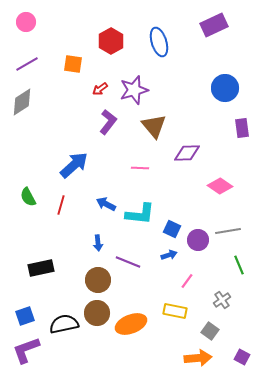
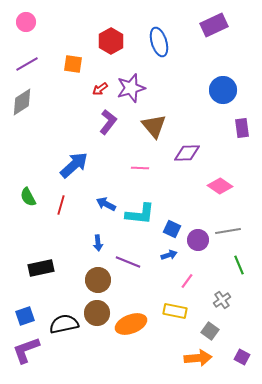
blue circle at (225, 88): moved 2 px left, 2 px down
purple star at (134, 90): moved 3 px left, 2 px up
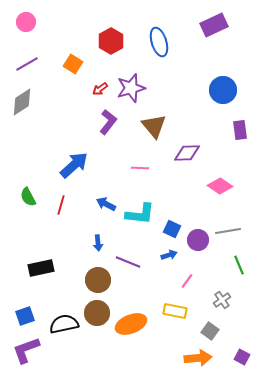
orange square at (73, 64): rotated 24 degrees clockwise
purple rectangle at (242, 128): moved 2 px left, 2 px down
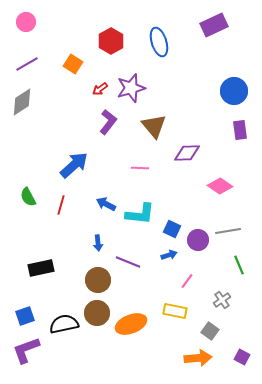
blue circle at (223, 90): moved 11 px right, 1 px down
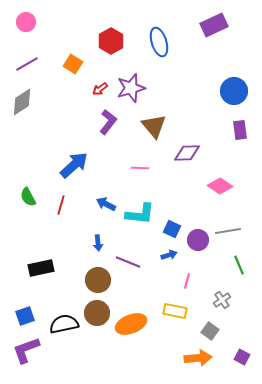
pink line at (187, 281): rotated 21 degrees counterclockwise
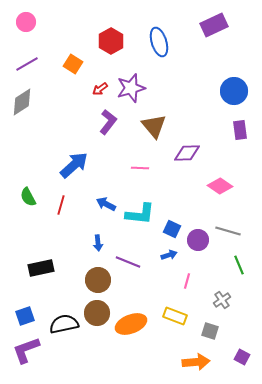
gray line at (228, 231): rotated 25 degrees clockwise
yellow rectangle at (175, 311): moved 5 px down; rotated 10 degrees clockwise
gray square at (210, 331): rotated 18 degrees counterclockwise
orange arrow at (198, 358): moved 2 px left, 4 px down
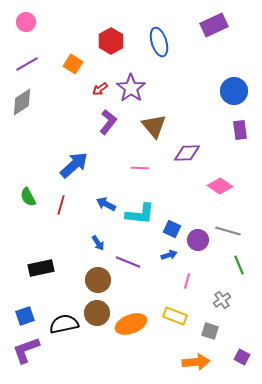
purple star at (131, 88): rotated 20 degrees counterclockwise
blue arrow at (98, 243): rotated 28 degrees counterclockwise
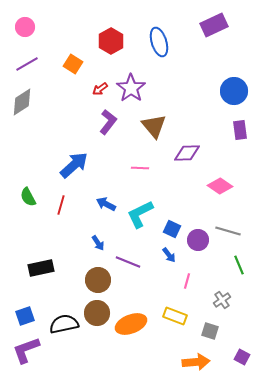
pink circle at (26, 22): moved 1 px left, 5 px down
cyan L-shape at (140, 214): rotated 148 degrees clockwise
blue arrow at (169, 255): rotated 70 degrees clockwise
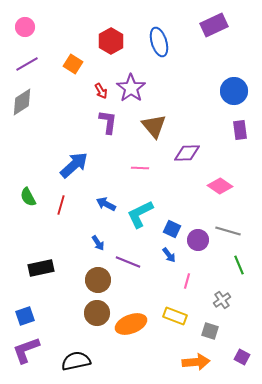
red arrow at (100, 89): moved 1 px right, 2 px down; rotated 84 degrees counterclockwise
purple L-shape at (108, 122): rotated 30 degrees counterclockwise
black semicircle at (64, 324): moved 12 px right, 37 px down
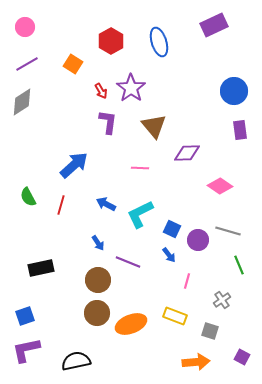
purple L-shape at (26, 350): rotated 8 degrees clockwise
